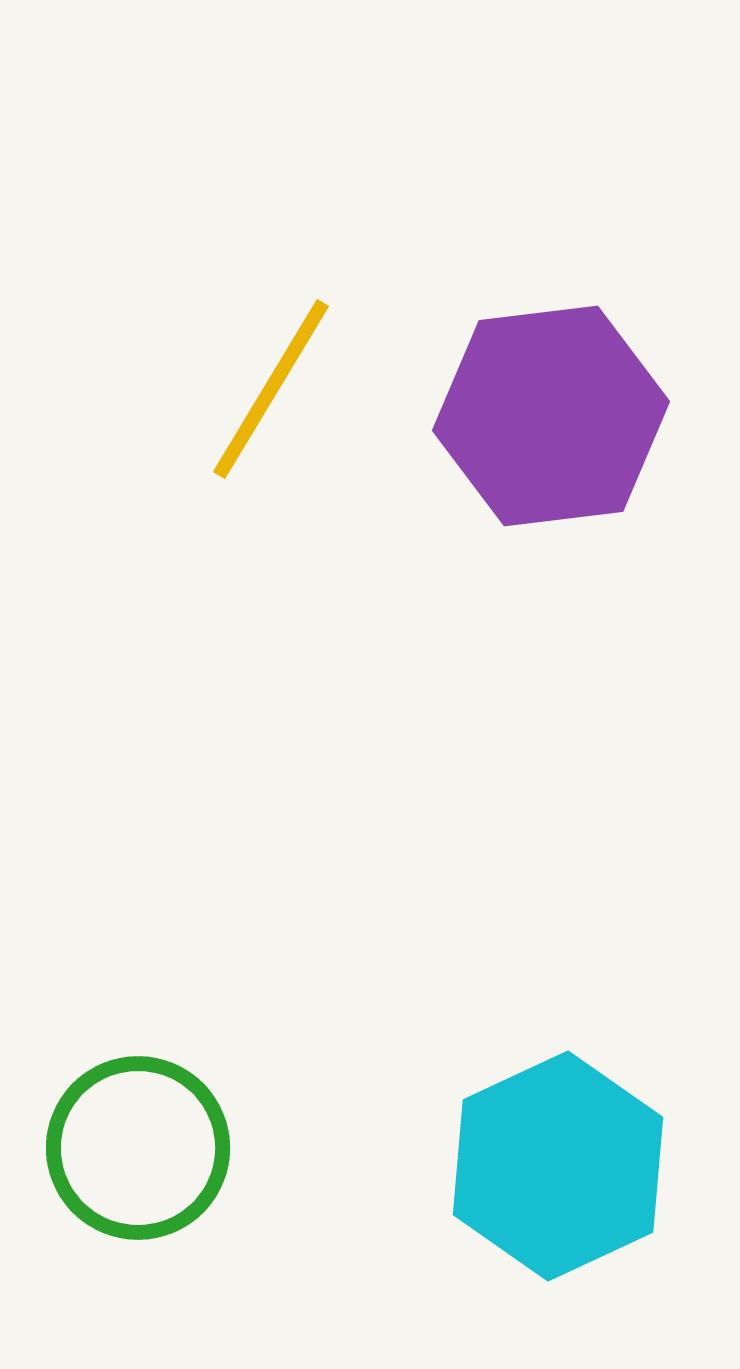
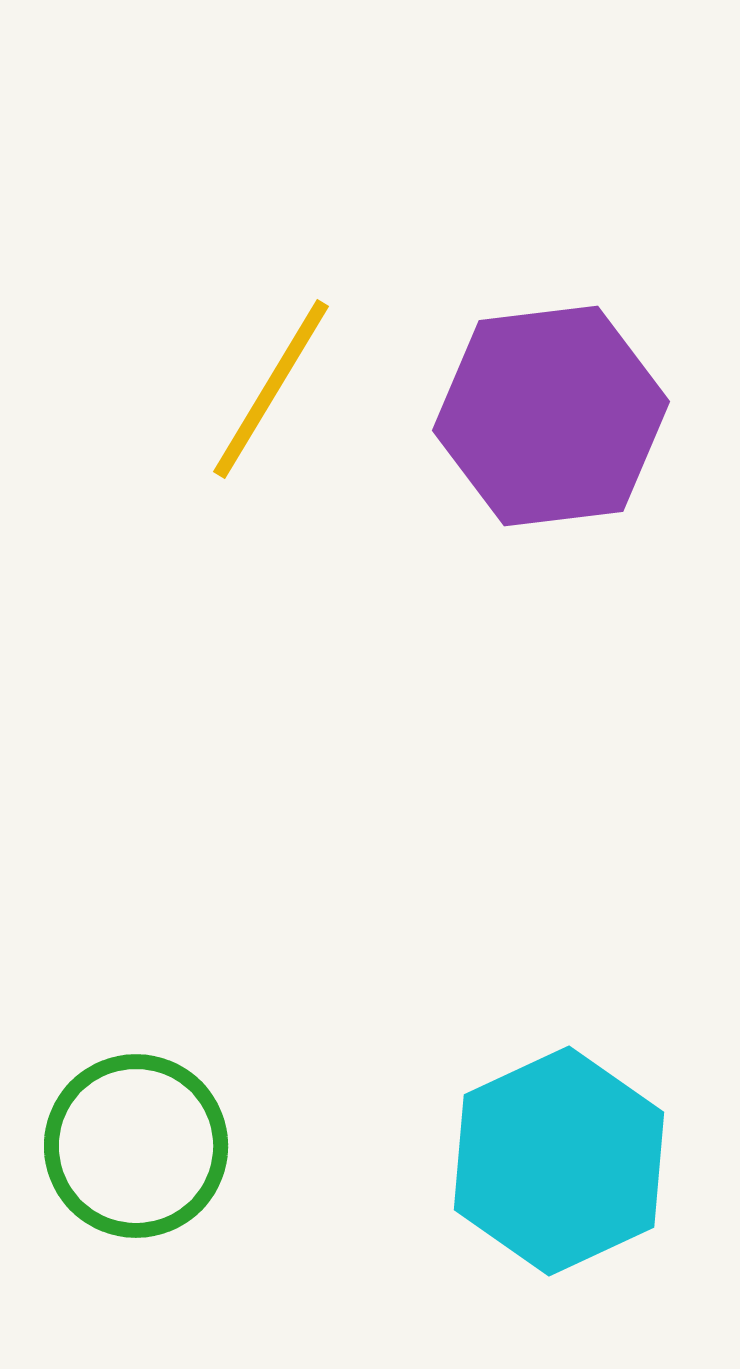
green circle: moved 2 px left, 2 px up
cyan hexagon: moved 1 px right, 5 px up
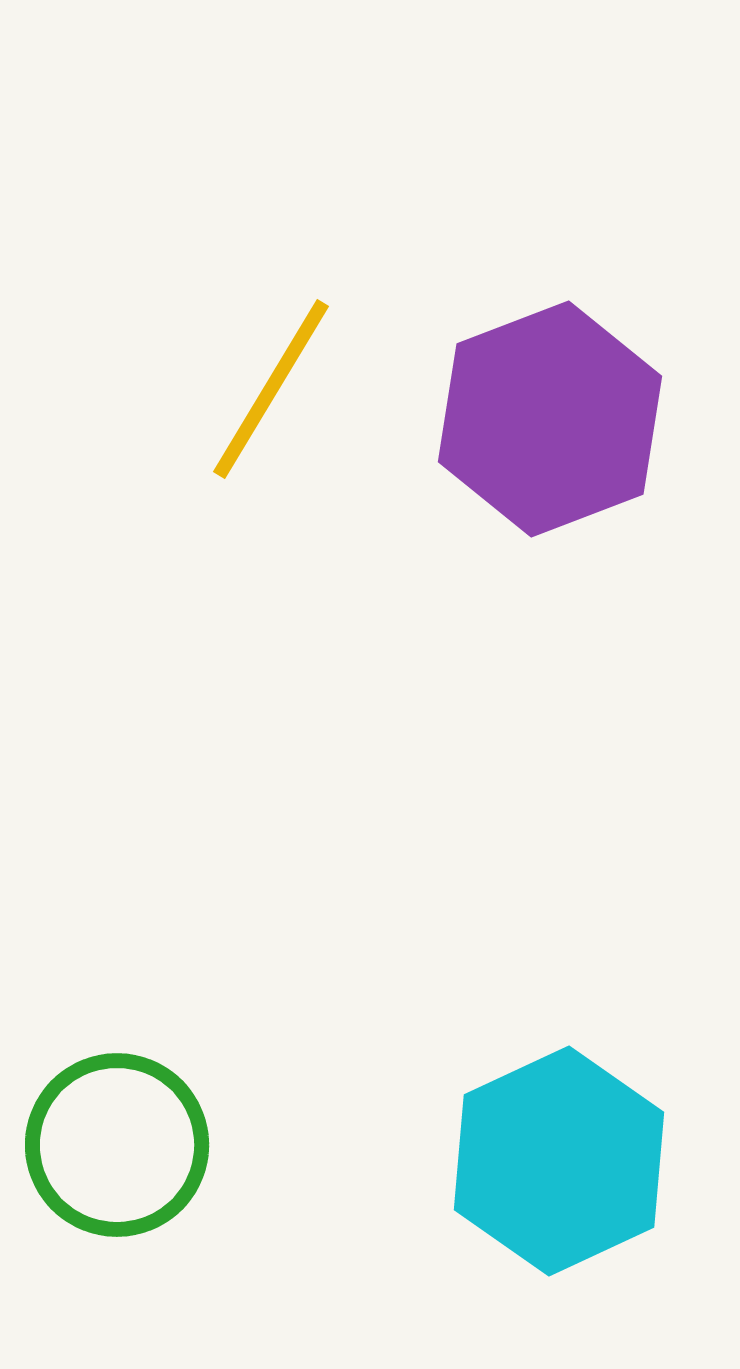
purple hexagon: moved 1 px left, 3 px down; rotated 14 degrees counterclockwise
green circle: moved 19 px left, 1 px up
